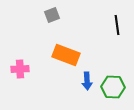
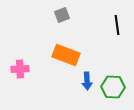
gray square: moved 10 px right
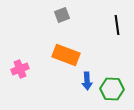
pink cross: rotated 18 degrees counterclockwise
green hexagon: moved 1 px left, 2 px down
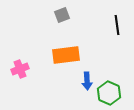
orange rectangle: rotated 28 degrees counterclockwise
green hexagon: moved 3 px left, 4 px down; rotated 20 degrees clockwise
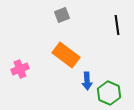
orange rectangle: rotated 44 degrees clockwise
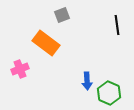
orange rectangle: moved 20 px left, 12 px up
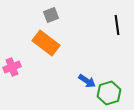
gray square: moved 11 px left
pink cross: moved 8 px left, 2 px up
blue arrow: rotated 54 degrees counterclockwise
green hexagon: rotated 20 degrees clockwise
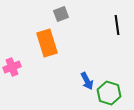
gray square: moved 10 px right, 1 px up
orange rectangle: moved 1 px right; rotated 36 degrees clockwise
blue arrow: rotated 30 degrees clockwise
green hexagon: rotated 25 degrees counterclockwise
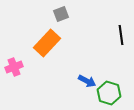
black line: moved 4 px right, 10 px down
orange rectangle: rotated 60 degrees clockwise
pink cross: moved 2 px right
blue arrow: rotated 36 degrees counterclockwise
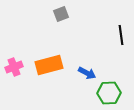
orange rectangle: moved 2 px right, 22 px down; rotated 32 degrees clockwise
blue arrow: moved 8 px up
green hexagon: rotated 20 degrees counterclockwise
